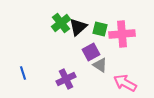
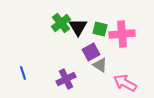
black triangle: rotated 18 degrees counterclockwise
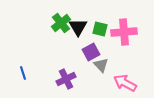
pink cross: moved 2 px right, 2 px up
gray triangle: moved 1 px right; rotated 14 degrees clockwise
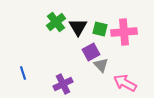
green cross: moved 5 px left, 1 px up
purple cross: moved 3 px left, 5 px down
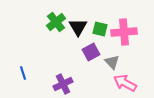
gray triangle: moved 11 px right, 3 px up
